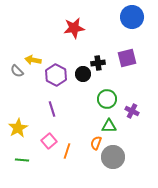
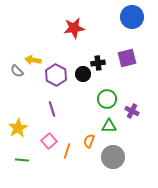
orange semicircle: moved 7 px left, 2 px up
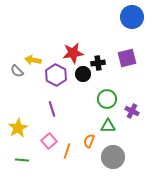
red star: moved 1 px left, 25 px down
green triangle: moved 1 px left
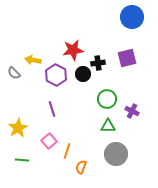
red star: moved 3 px up
gray semicircle: moved 3 px left, 2 px down
orange semicircle: moved 8 px left, 26 px down
gray circle: moved 3 px right, 3 px up
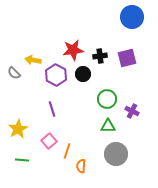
black cross: moved 2 px right, 7 px up
yellow star: moved 1 px down
orange semicircle: moved 1 px up; rotated 16 degrees counterclockwise
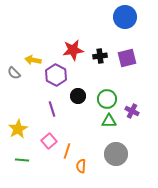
blue circle: moved 7 px left
black circle: moved 5 px left, 22 px down
green triangle: moved 1 px right, 5 px up
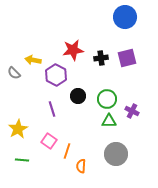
black cross: moved 1 px right, 2 px down
pink square: rotated 14 degrees counterclockwise
